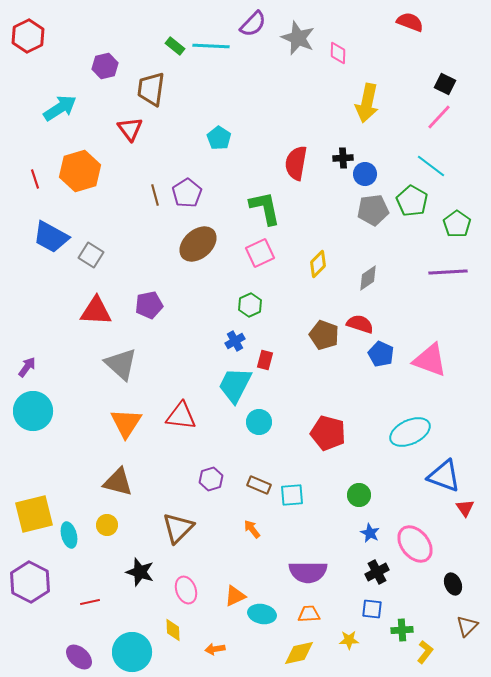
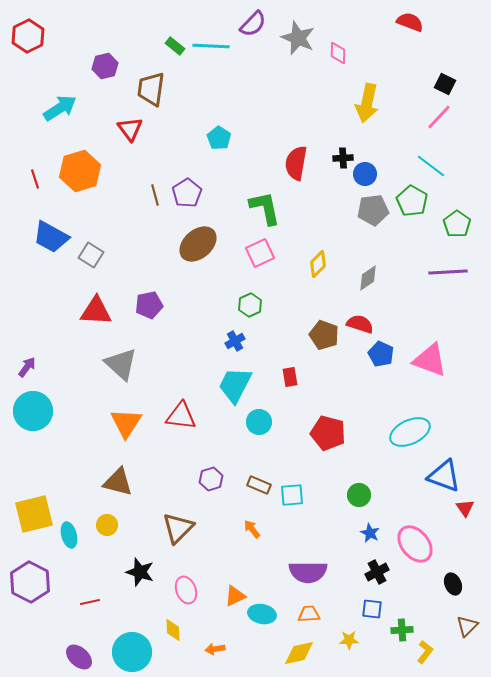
red rectangle at (265, 360): moved 25 px right, 17 px down; rotated 24 degrees counterclockwise
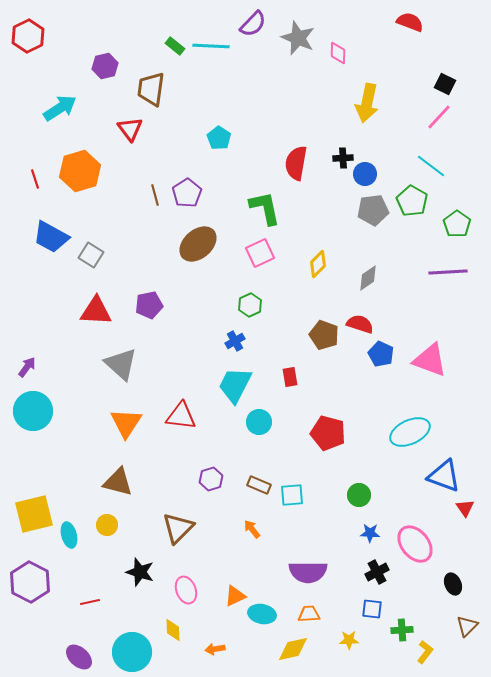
blue star at (370, 533): rotated 24 degrees counterclockwise
yellow diamond at (299, 653): moved 6 px left, 4 px up
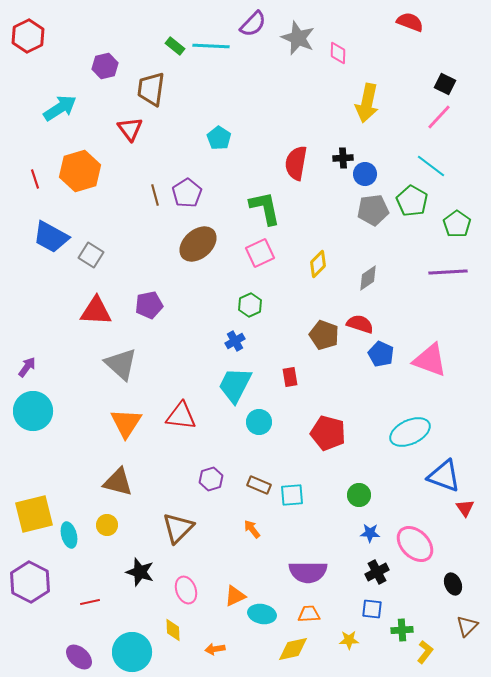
pink ellipse at (415, 544): rotated 6 degrees counterclockwise
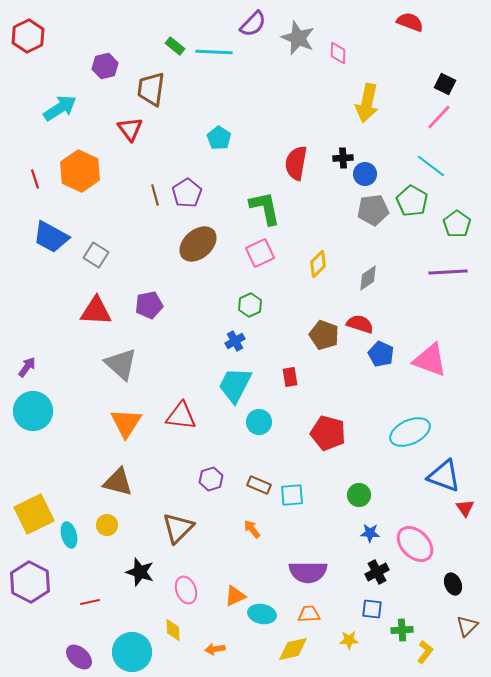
cyan line at (211, 46): moved 3 px right, 6 px down
orange hexagon at (80, 171): rotated 18 degrees counterclockwise
gray square at (91, 255): moved 5 px right
yellow square at (34, 514): rotated 12 degrees counterclockwise
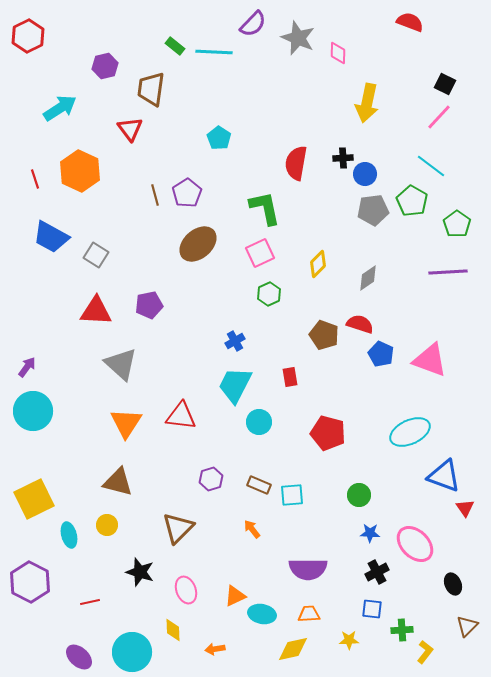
green hexagon at (250, 305): moved 19 px right, 11 px up
yellow square at (34, 514): moved 15 px up
purple semicircle at (308, 572): moved 3 px up
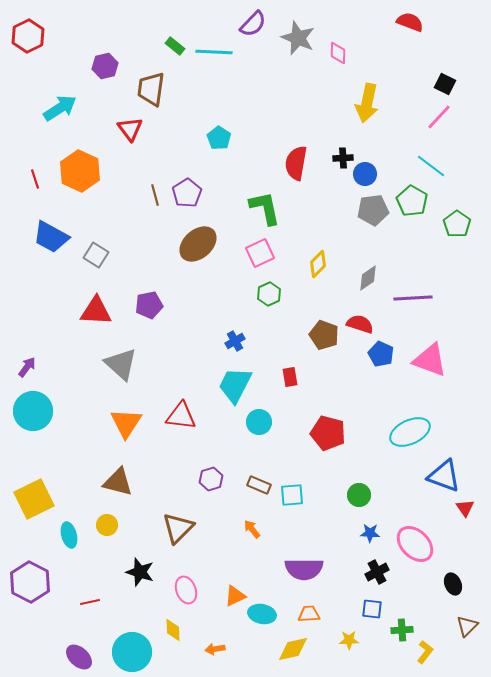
purple line at (448, 272): moved 35 px left, 26 px down
purple semicircle at (308, 569): moved 4 px left
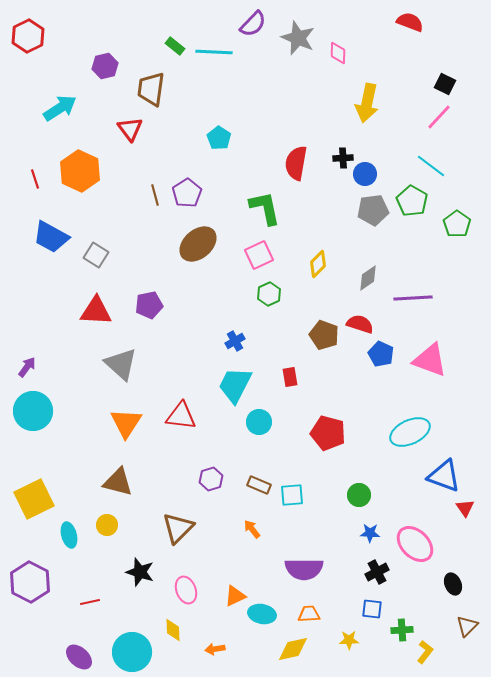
pink square at (260, 253): moved 1 px left, 2 px down
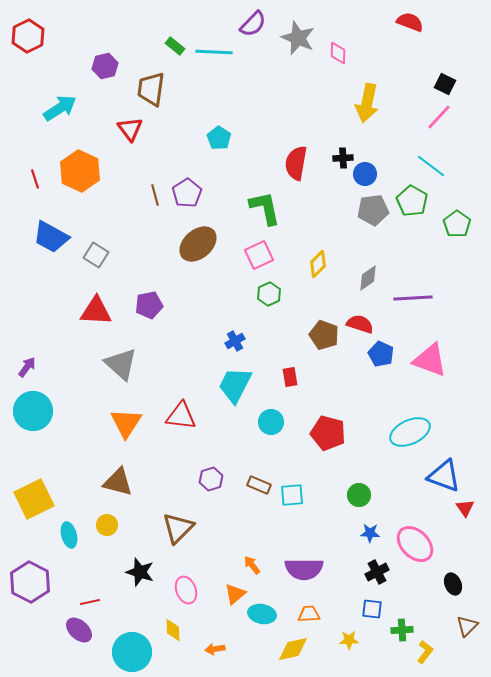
cyan circle at (259, 422): moved 12 px right
orange arrow at (252, 529): moved 36 px down
orange triangle at (235, 596): moved 2 px up; rotated 15 degrees counterclockwise
purple ellipse at (79, 657): moved 27 px up
